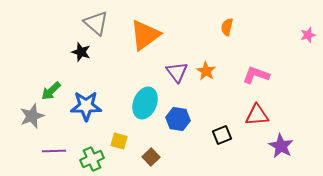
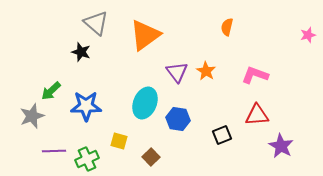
pink L-shape: moved 1 px left
green cross: moved 5 px left
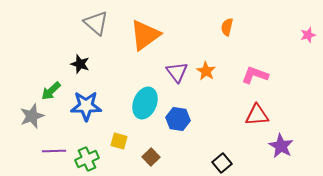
black star: moved 1 px left, 12 px down
black square: moved 28 px down; rotated 18 degrees counterclockwise
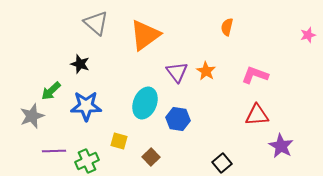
green cross: moved 2 px down
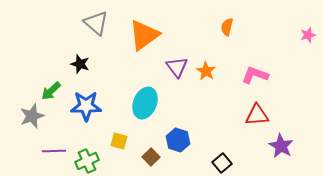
orange triangle: moved 1 px left
purple triangle: moved 5 px up
blue hexagon: moved 21 px down; rotated 10 degrees clockwise
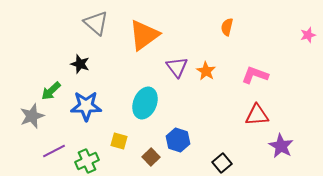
purple line: rotated 25 degrees counterclockwise
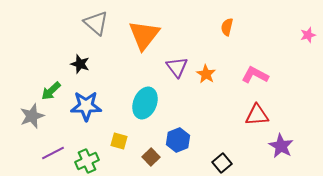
orange triangle: rotated 16 degrees counterclockwise
orange star: moved 3 px down
pink L-shape: rotated 8 degrees clockwise
blue hexagon: rotated 20 degrees clockwise
purple line: moved 1 px left, 2 px down
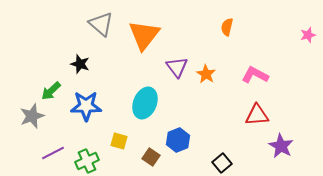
gray triangle: moved 5 px right, 1 px down
brown square: rotated 12 degrees counterclockwise
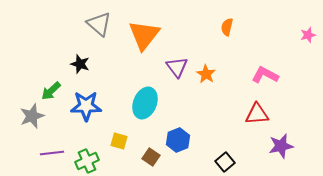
gray triangle: moved 2 px left
pink L-shape: moved 10 px right
red triangle: moved 1 px up
purple star: rotated 30 degrees clockwise
purple line: moved 1 px left; rotated 20 degrees clockwise
black square: moved 3 px right, 1 px up
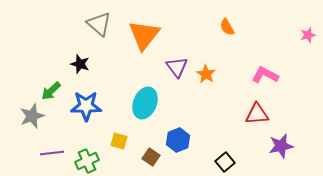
orange semicircle: rotated 42 degrees counterclockwise
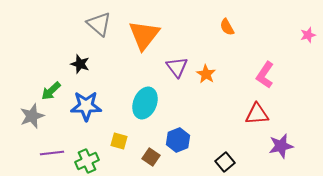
pink L-shape: rotated 84 degrees counterclockwise
